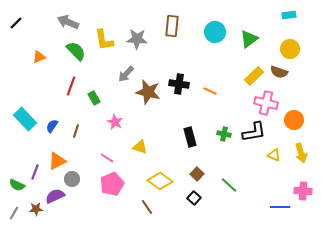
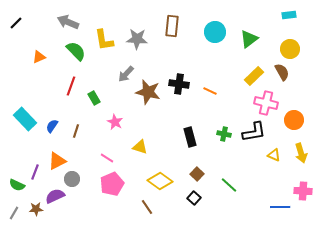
brown semicircle at (279, 72): moved 3 px right; rotated 138 degrees counterclockwise
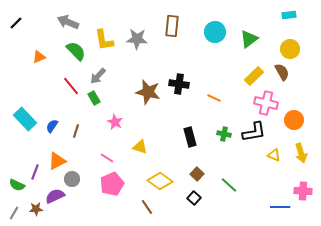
gray arrow at (126, 74): moved 28 px left, 2 px down
red line at (71, 86): rotated 60 degrees counterclockwise
orange line at (210, 91): moved 4 px right, 7 px down
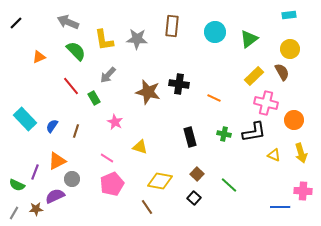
gray arrow at (98, 76): moved 10 px right, 1 px up
yellow diamond at (160, 181): rotated 25 degrees counterclockwise
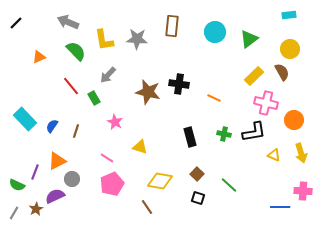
black square at (194, 198): moved 4 px right; rotated 24 degrees counterclockwise
brown star at (36, 209): rotated 24 degrees counterclockwise
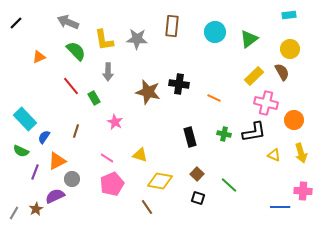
gray arrow at (108, 75): moved 3 px up; rotated 42 degrees counterclockwise
blue semicircle at (52, 126): moved 8 px left, 11 px down
yellow triangle at (140, 147): moved 8 px down
green semicircle at (17, 185): moved 4 px right, 34 px up
